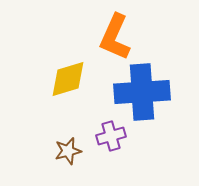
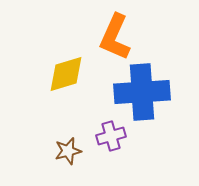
yellow diamond: moved 2 px left, 5 px up
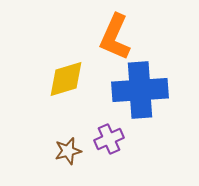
yellow diamond: moved 5 px down
blue cross: moved 2 px left, 2 px up
purple cross: moved 2 px left, 3 px down; rotated 8 degrees counterclockwise
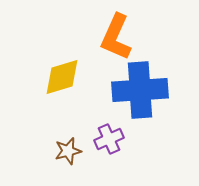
orange L-shape: moved 1 px right
yellow diamond: moved 4 px left, 2 px up
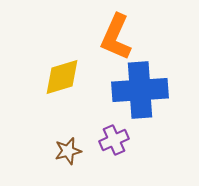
purple cross: moved 5 px right, 1 px down
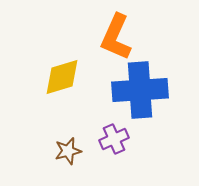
purple cross: moved 1 px up
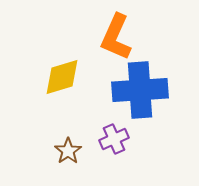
brown star: rotated 20 degrees counterclockwise
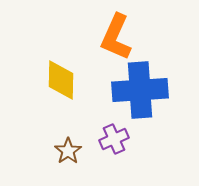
yellow diamond: moved 1 px left, 3 px down; rotated 72 degrees counterclockwise
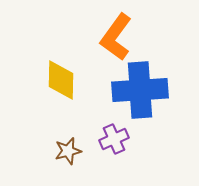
orange L-shape: rotated 12 degrees clockwise
brown star: rotated 20 degrees clockwise
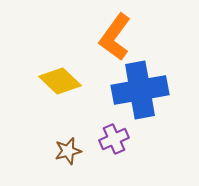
orange L-shape: moved 1 px left
yellow diamond: moved 1 px left, 1 px down; rotated 48 degrees counterclockwise
blue cross: rotated 6 degrees counterclockwise
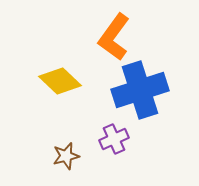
orange L-shape: moved 1 px left
blue cross: rotated 8 degrees counterclockwise
brown star: moved 2 px left, 5 px down
